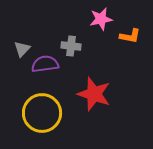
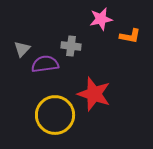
yellow circle: moved 13 px right, 2 px down
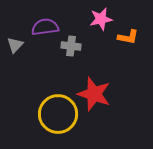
orange L-shape: moved 2 px left, 1 px down
gray triangle: moved 7 px left, 4 px up
purple semicircle: moved 37 px up
yellow circle: moved 3 px right, 1 px up
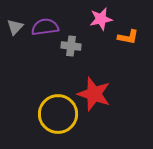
gray triangle: moved 18 px up
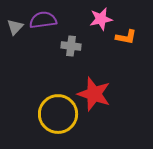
purple semicircle: moved 2 px left, 7 px up
orange L-shape: moved 2 px left
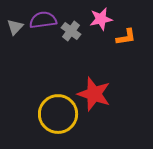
orange L-shape: rotated 20 degrees counterclockwise
gray cross: moved 15 px up; rotated 30 degrees clockwise
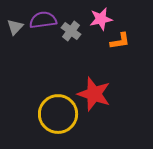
orange L-shape: moved 6 px left, 4 px down
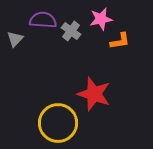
purple semicircle: rotated 12 degrees clockwise
gray triangle: moved 12 px down
yellow circle: moved 9 px down
